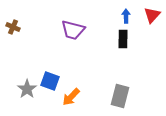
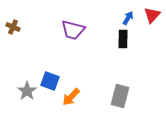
blue arrow: moved 2 px right, 2 px down; rotated 32 degrees clockwise
gray star: moved 2 px down
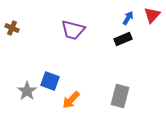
brown cross: moved 1 px left, 1 px down
black rectangle: rotated 66 degrees clockwise
orange arrow: moved 3 px down
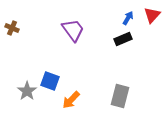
purple trapezoid: rotated 140 degrees counterclockwise
